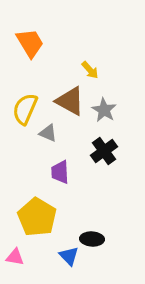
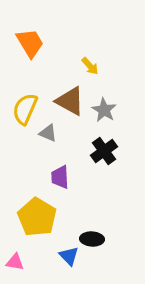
yellow arrow: moved 4 px up
purple trapezoid: moved 5 px down
pink triangle: moved 5 px down
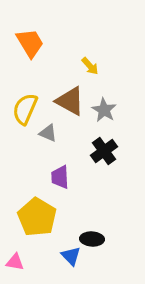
blue triangle: moved 2 px right
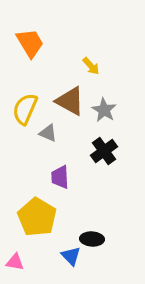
yellow arrow: moved 1 px right
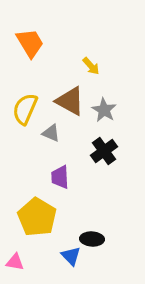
gray triangle: moved 3 px right
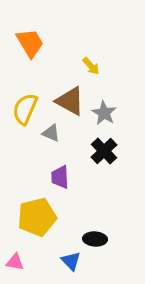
gray star: moved 3 px down
black cross: rotated 8 degrees counterclockwise
yellow pentagon: rotated 27 degrees clockwise
black ellipse: moved 3 px right
blue triangle: moved 5 px down
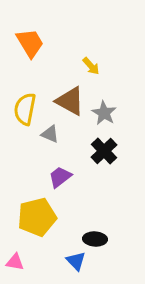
yellow semicircle: rotated 12 degrees counterclockwise
gray triangle: moved 1 px left, 1 px down
purple trapezoid: rotated 55 degrees clockwise
blue triangle: moved 5 px right
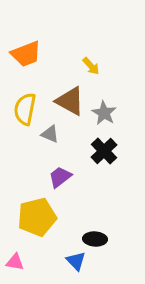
orange trapezoid: moved 4 px left, 11 px down; rotated 100 degrees clockwise
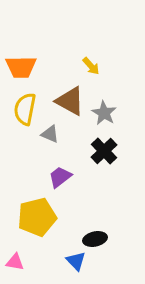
orange trapezoid: moved 5 px left, 13 px down; rotated 20 degrees clockwise
black ellipse: rotated 15 degrees counterclockwise
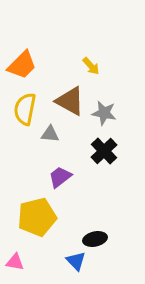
orange trapezoid: moved 1 px right, 2 px up; rotated 44 degrees counterclockwise
gray star: rotated 20 degrees counterclockwise
gray triangle: rotated 18 degrees counterclockwise
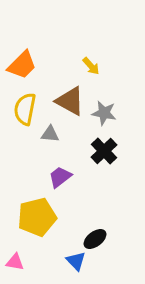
black ellipse: rotated 25 degrees counterclockwise
